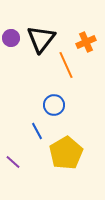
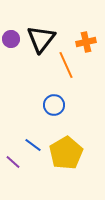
purple circle: moved 1 px down
orange cross: rotated 12 degrees clockwise
blue line: moved 4 px left, 14 px down; rotated 24 degrees counterclockwise
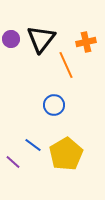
yellow pentagon: moved 1 px down
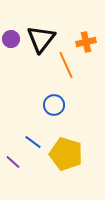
blue line: moved 3 px up
yellow pentagon: rotated 24 degrees counterclockwise
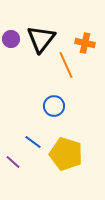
orange cross: moved 1 px left, 1 px down; rotated 24 degrees clockwise
blue circle: moved 1 px down
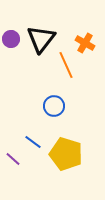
orange cross: rotated 18 degrees clockwise
purple line: moved 3 px up
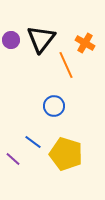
purple circle: moved 1 px down
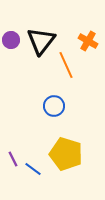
black triangle: moved 2 px down
orange cross: moved 3 px right, 2 px up
blue line: moved 27 px down
purple line: rotated 21 degrees clockwise
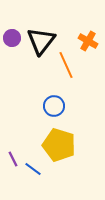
purple circle: moved 1 px right, 2 px up
yellow pentagon: moved 7 px left, 9 px up
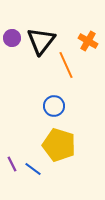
purple line: moved 1 px left, 5 px down
